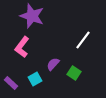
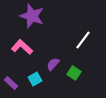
pink L-shape: rotated 95 degrees clockwise
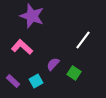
cyan square: moved 1 px right, 2 px down
purple rectangle: moved 2 px right, 2 px up
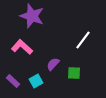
green square: rotated 32 degrees counterclockwise
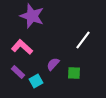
purple rectangle: moved 5 px right, 9 px up
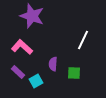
white line: rotated 12 degrees counterclockwise
purple semicircle: rotated 40 degrees counterclockwise
